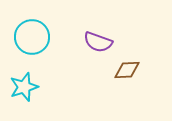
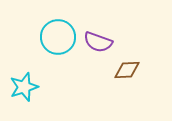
cyan circle: moved 26 px right
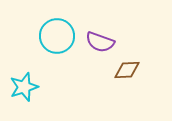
cyan circle: moved 1 px left, 1 px up
purple semicircle: moved 2 px right
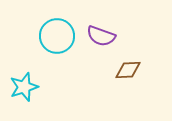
purple semicircle: moved 1 px right, 6 px up
brown diamond: moved 1 px right
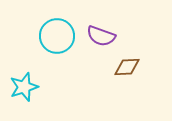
brown diamond: moved 1 px left, 3 px up
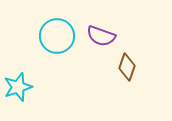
brown diamond: rotated 68 degrees counterclockwise
cyan star: moved 6 px left
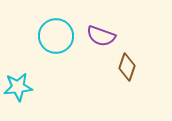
cyan circle: moved 1 px left
cyan star: rotated 12 degrees clockwise
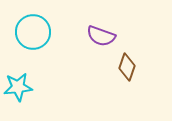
cyan circle: moved 23 px left, 4 px up
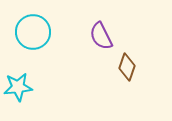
purple semicircle: rotated 44 degrees clockwise
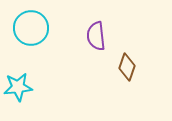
cyan circle: moved 2 px left, 4 px up
purple semicircle: moved 5 px left; rotated 20 degrees clockwise
